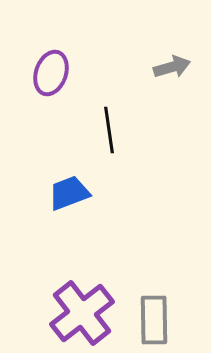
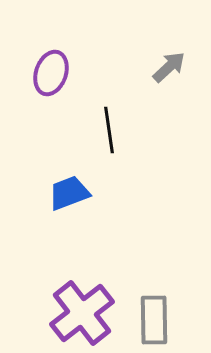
gray arrow: moved 3 px left; rotated 27 degrees counterclockwise
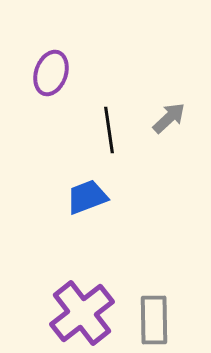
gray arrow: moved 51 px down
blue trapezoid: moved 18 px right, 4 px down
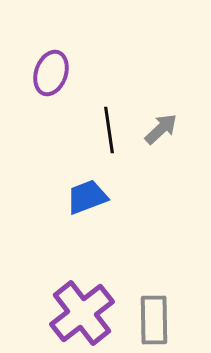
gray arrow: moved 8 px left, 11 px down
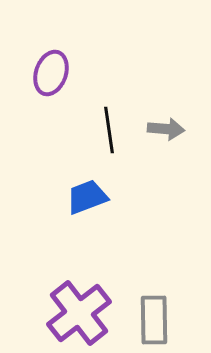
gray arrow: moved 5 px right; rotated 48 degrees clockwise
purple cross: moved 3 px left
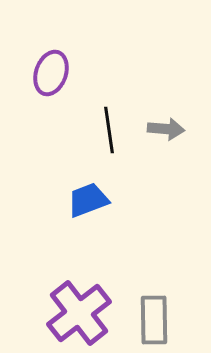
blue trapezoid: moved 1 px right, 3 px down
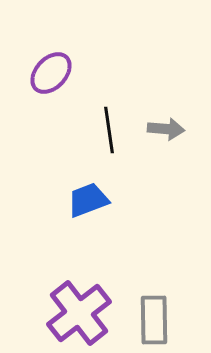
purple ellipse: rotated 24 degrees clockwise
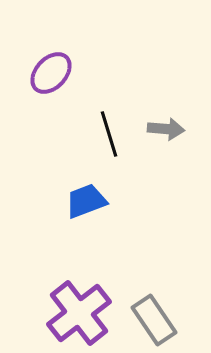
black line: moved 4 px down; rotated 9 degrees counterclockwise
blue trapezoid: moved 2 px left, 1 px down
gray rectangle: rotated 33 degrees counterclockwise
